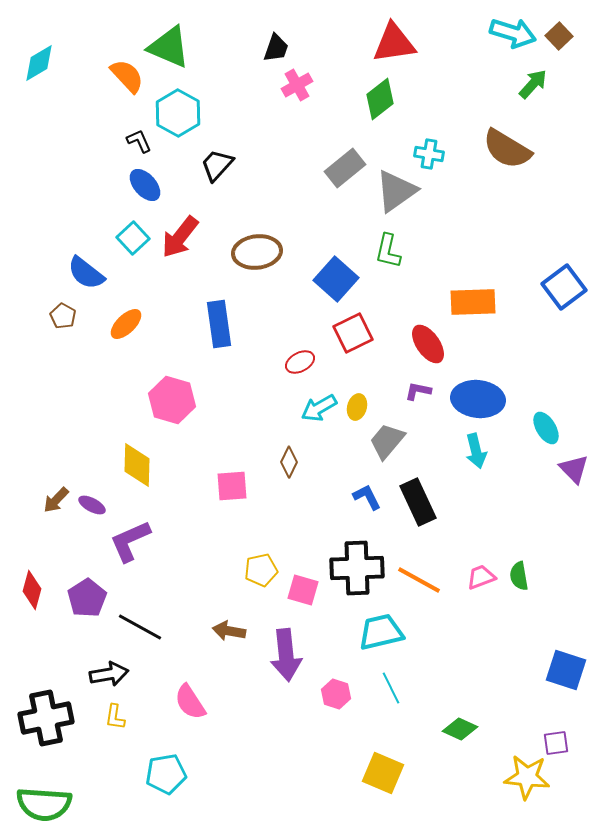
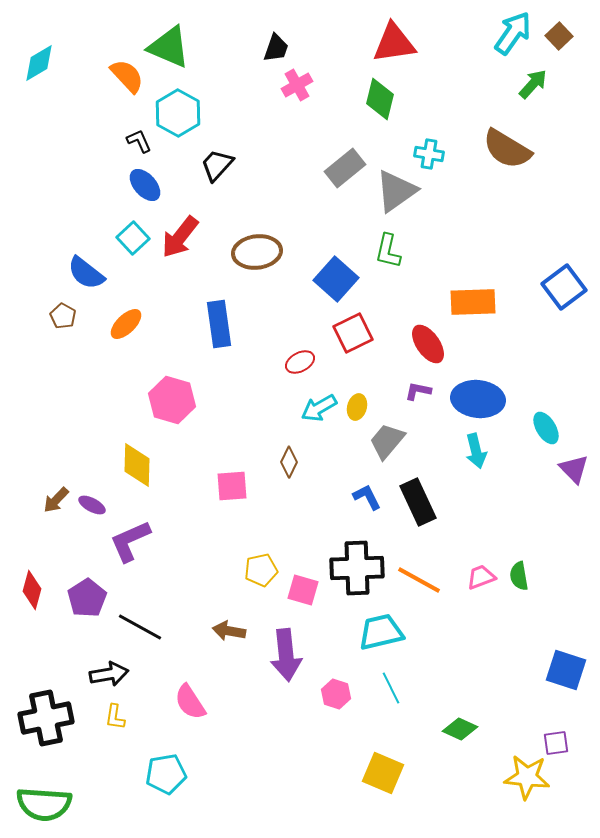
cyan arrow at (513, 33): rotated 72 degrees counterclockwise
green diamond at (380, 99): rotated 39 degrees counterclockwise
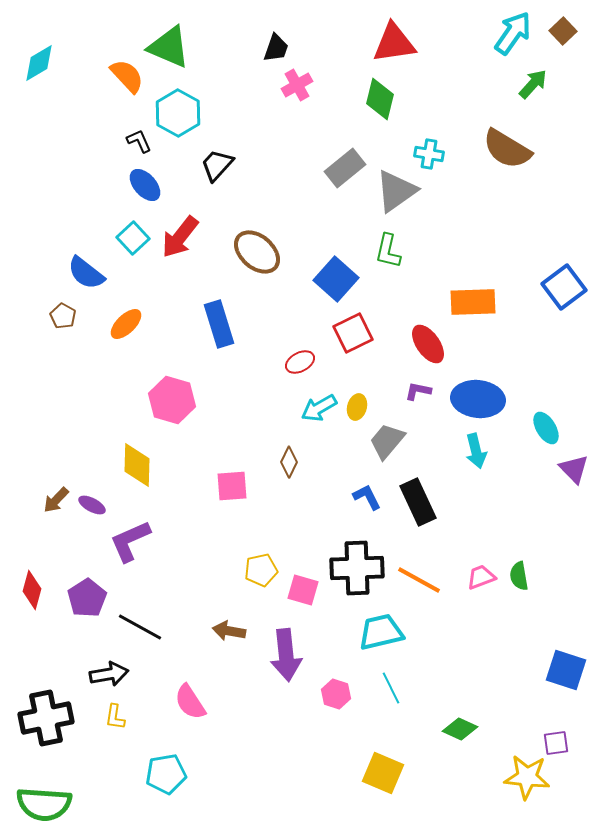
brown square at (559, 36): moved 4 px right, 5 px up
brown ellipse at (257, 252): rotated 48 degrees clockwise
blue rectangle at (219, 324): rotated 9 degrees counterclockwise
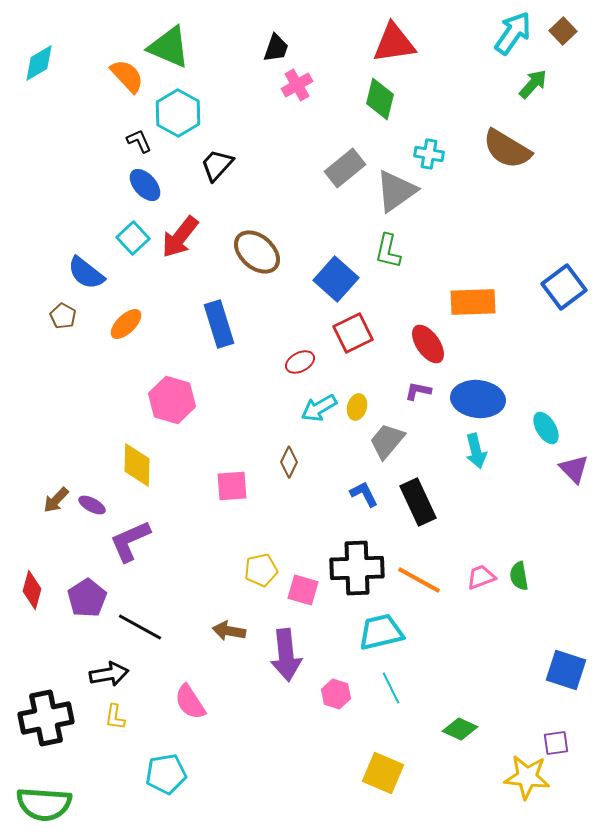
blue L-shape at (367, 497): moved 3 px left, 3 px up
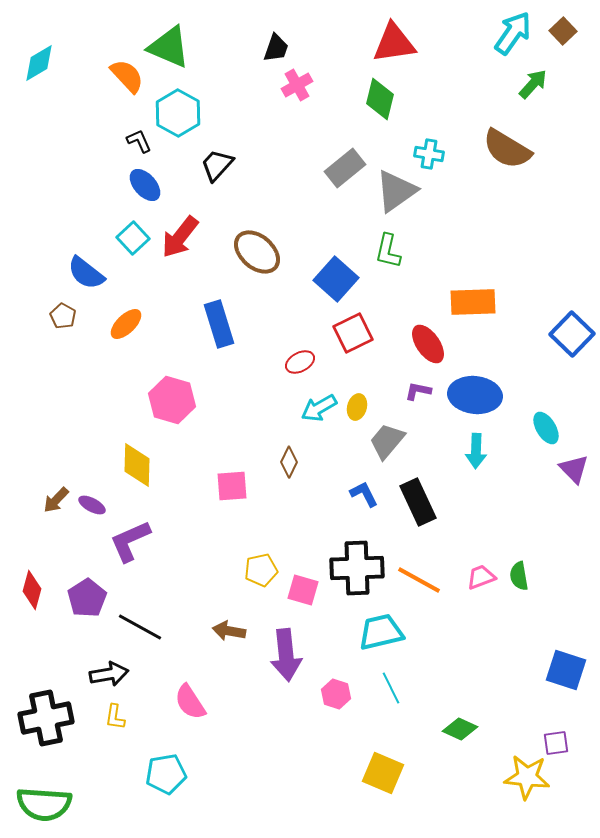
blue square at (564, 287): moved 8 px right, 47 px down; rotated 9 degrees counterclockwise
blue ellipse at (478, 399): moved 3 px left, 4 px up
cyan arrow at (476, 451): rotated 16 degrees clockwise
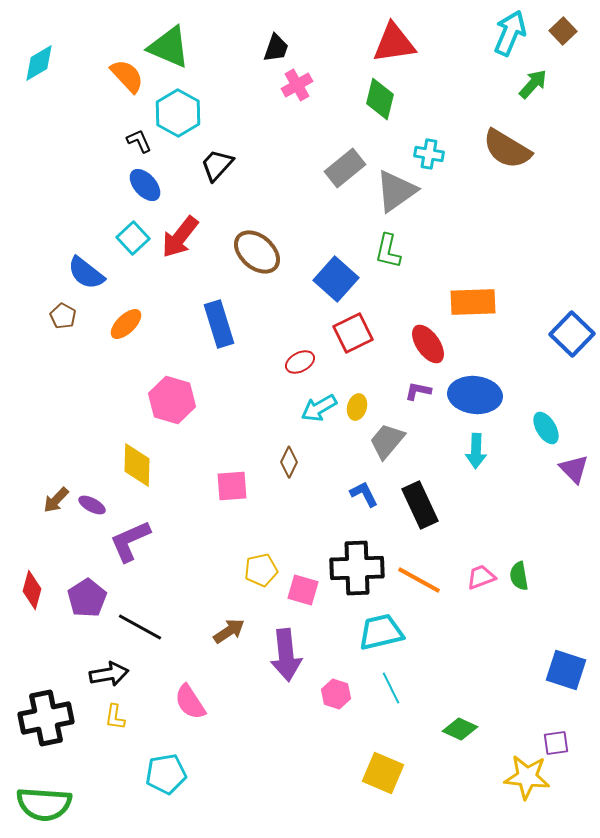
cyan arrow at (513, 33): moved 3 px left; rotated 12 degrees counterclockwise
black rectangle at (418, 502): moved 2 px right, 3 px down
brown arrow at (229, 631): rotated 136 degrees clockwise
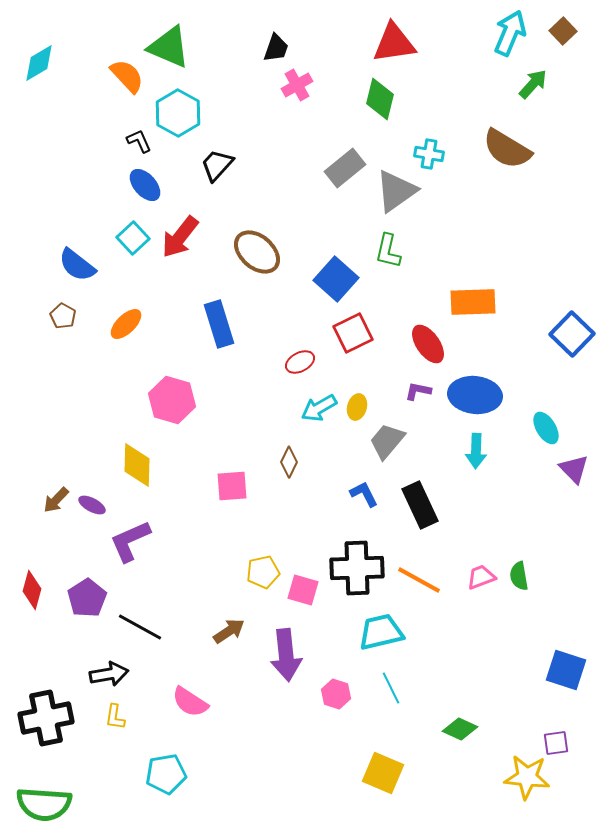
blue semicircle at (86, 273): moved 9 px left, 8 px up
yellow pentagon at (261, 570): moved 2 px right, 2 px down
pink semicircle at (190, 702): rotated 24 degrees counterclockwise
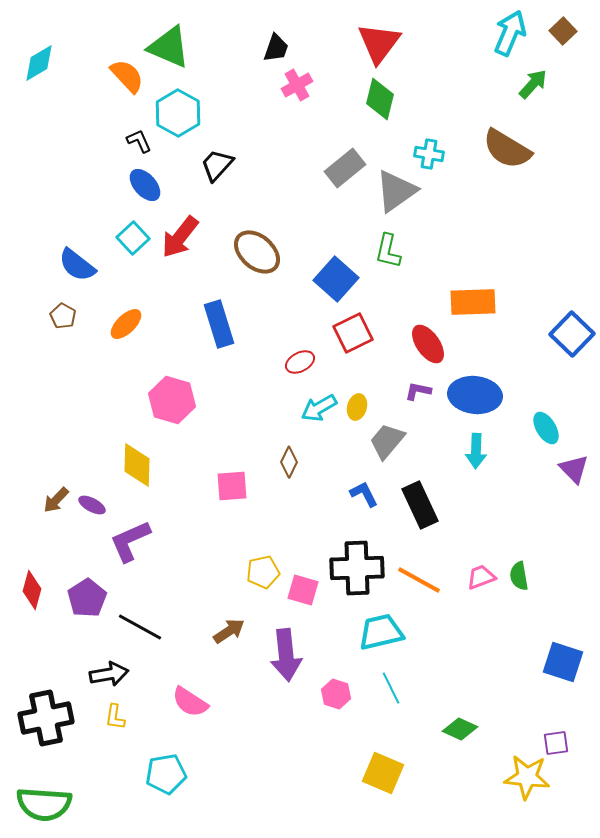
red triangle at (394, 43): moved 15 px left; rotated 45 degrees counterclockwise
blue square at (566, 670): moved 3 px left, 8 px up
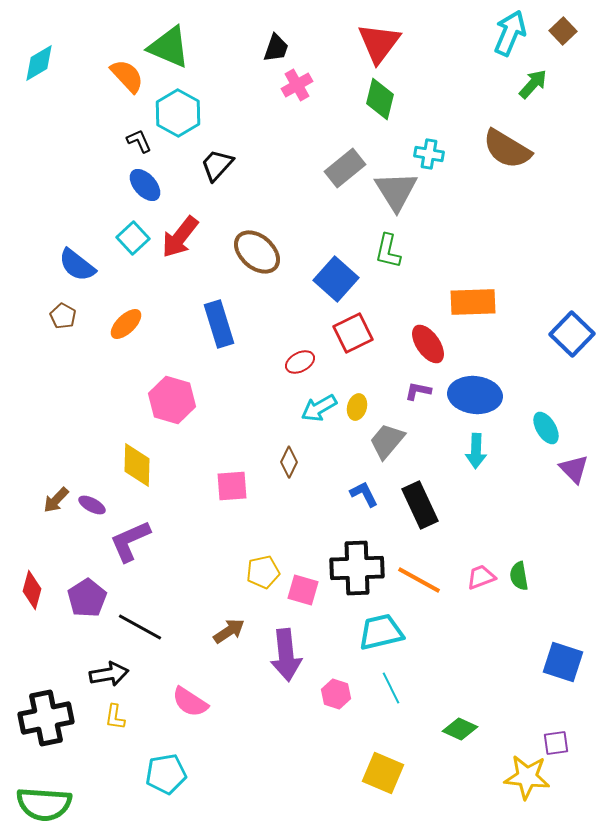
gray triangle at (396, 191): rotated 27 degrees counterclockwise
